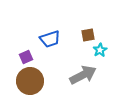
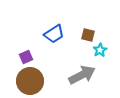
brown square: rotated 24 degrees clockwise
blue trapezoid: moved 4 px right, 5 px up; rotated 15 degrees counterclockwise
gray arrow: moved 1 px left
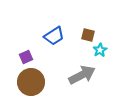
blue trapezoid: moved 2 px down
brown circle: moved 1 px right, 1 px down
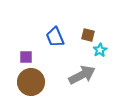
blue trapezoid: moved 1 px right, 1 px down; rotated 100 degrees clockwise
purple square: rotated 24 degrees clockwise
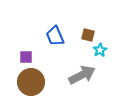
blue trapezoid: moved 1 px up
